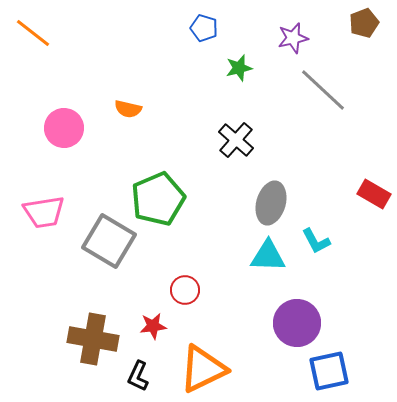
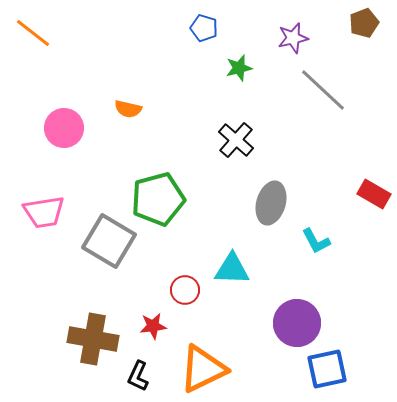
green pentagon: rotated 8 degrees clockwise
cyan triangle: moved 36 px left, 13 px down
blue square: moved 2 px left, 2 px up
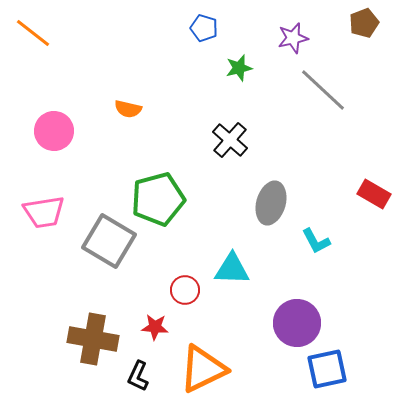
pink circle: moved 10 px left, 3 px down
black cross: moved 6 px left
red star: moved 2 px right, 1 px down; rotated 12 degrees clockwise
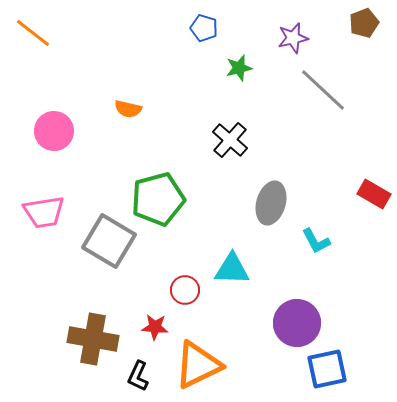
orange triangle: moved 5 px left, 4 px up
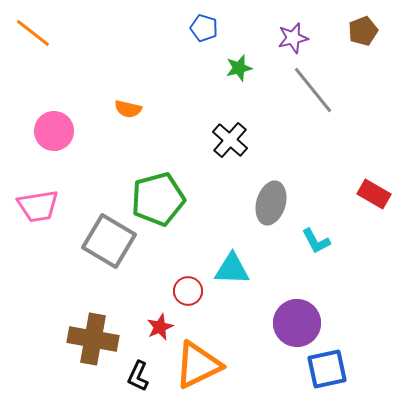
brown pentagon: moved 1 px left, 8 px down
gray line: moved 10 px left; rotated 8 degrees clockwise
pink trapezoid: moved 6 px left, 6 px up
red circle: moved 3 px right, 1 px down
red star: moved 5 px right; rotated 28 degrees counterclockwise
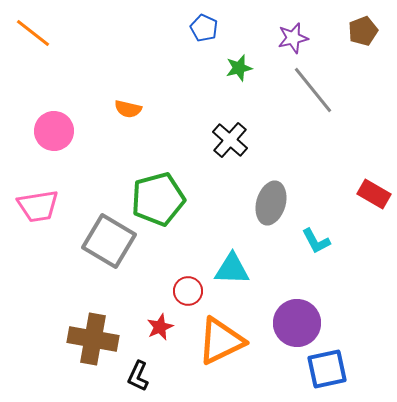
blue pentagon: rotated 8 degrees clockwise
orange triangle: moved 23 px right, 24 px up
